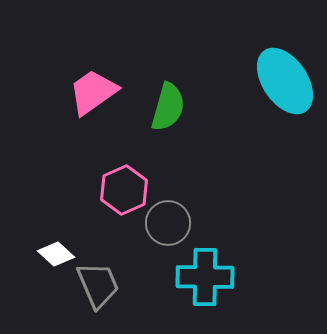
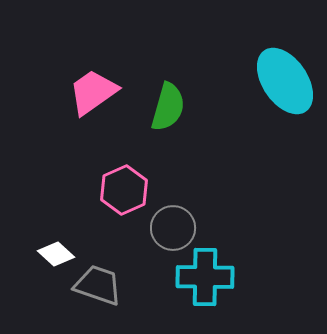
gray circle: moved 5 px right, 5 px down
gray trapezoid: rotated 48 degrees counterclockwise
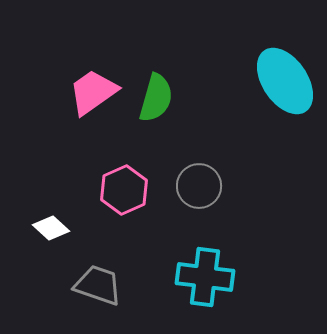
green semicircle: moved 12 px left, 9 px up
gray circle: moved 26 px right, 42 px up
white diamond: moved 5 px left, 26 px up
cyan cross: rotated 6 degrees clockwise
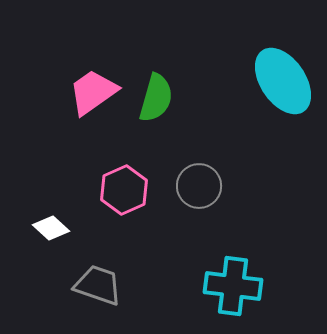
cyan ellipse: moved 2 px left
cyan cross: moved 28 px right, 9 px down
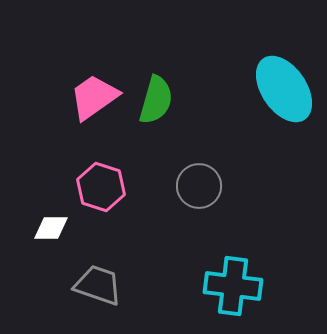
cyan ellipse: moved 1 px right, 8 px down
pink trapezoid: moved 1 px right, 5 px down
green semicircle: moved 2 px down
pink hexagon: moved 23 px left, 3 px up; rotated 18 degrees counterclockwise
white diamond: rotated 42 degrees counterclockwise
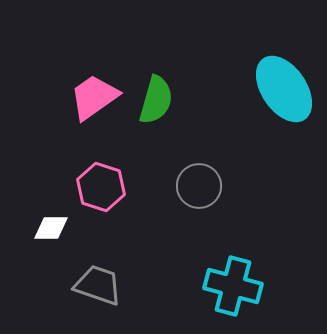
cyan cross: rotated 8 degrees clockwise
